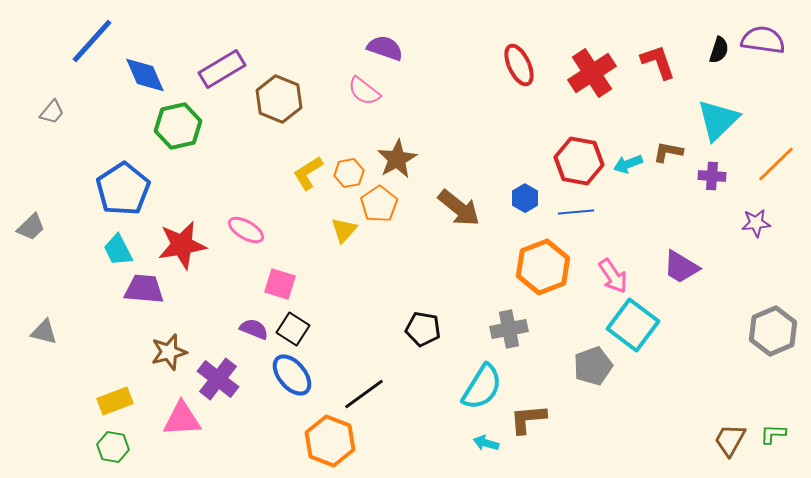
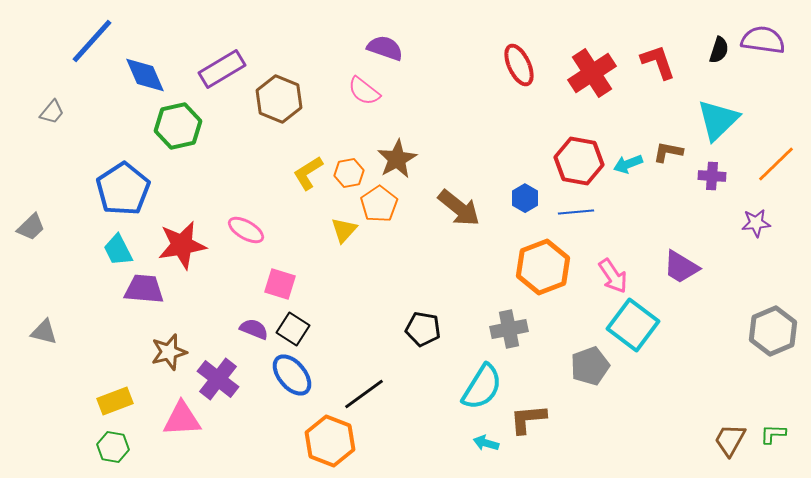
gray pentagon at (593, 366): moved 3 px left
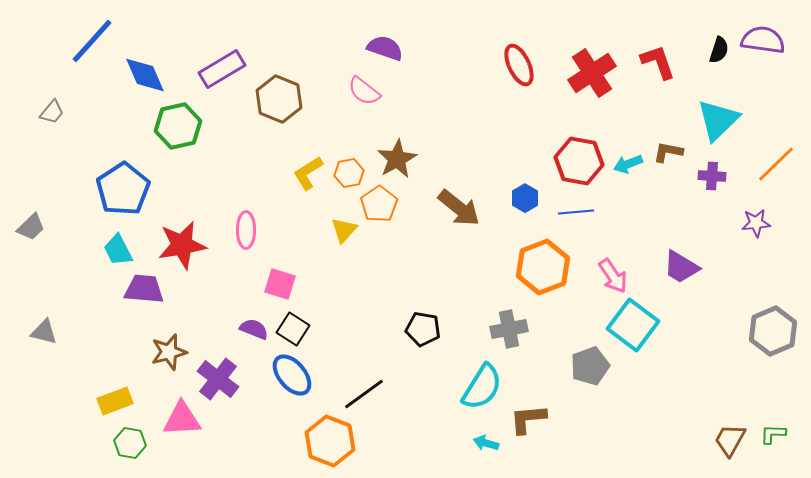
pink ellipse at (246, 230): rotated 60 degrees clockwise
green hexagon at (113, 447): moved 17 px right, 4 px up
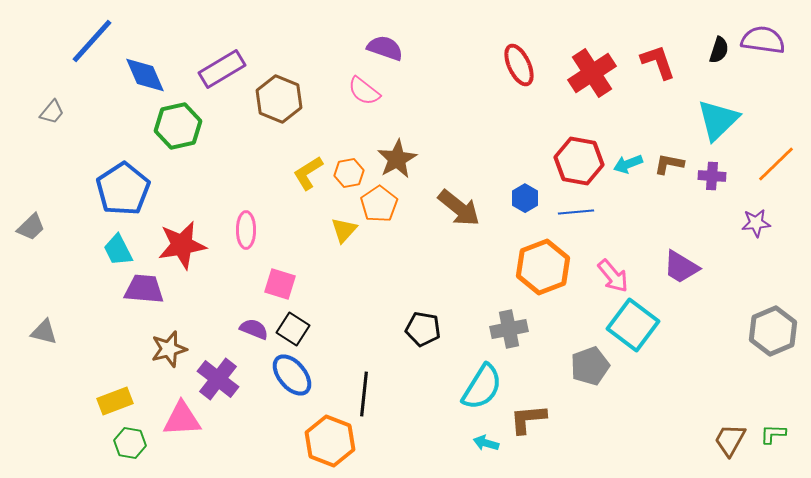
brown L-shape at (668, 152): moved 1 px right, 12 px down
pink arrow at (613, 276): rotated 6 degrees counterclockwise
brown star at (169, 352): moved 3 px up
black line at (364, 394): rotated 48 degrees counterclockwise
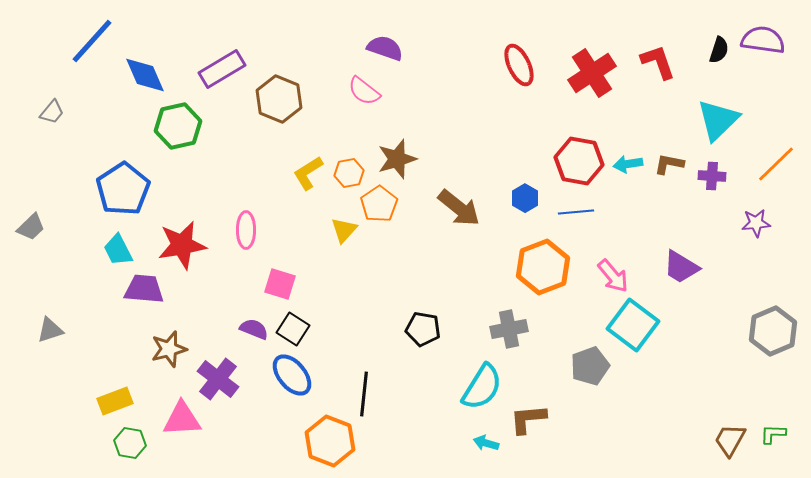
brown star at (397, 159): rotated 12 degrees clockwise
cyan arrow at (628, 164): rotated 12 degrees clockwise
gray triangle at (44, 332): moved 6 px right, 2 px up; rotated 32 degrees counterclockwise
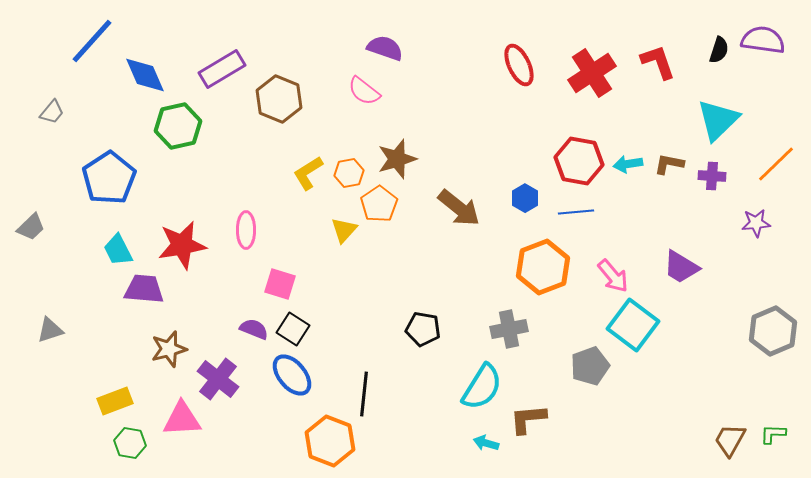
blue pentagon at (123, 189): moved 14 px left, 11 px up
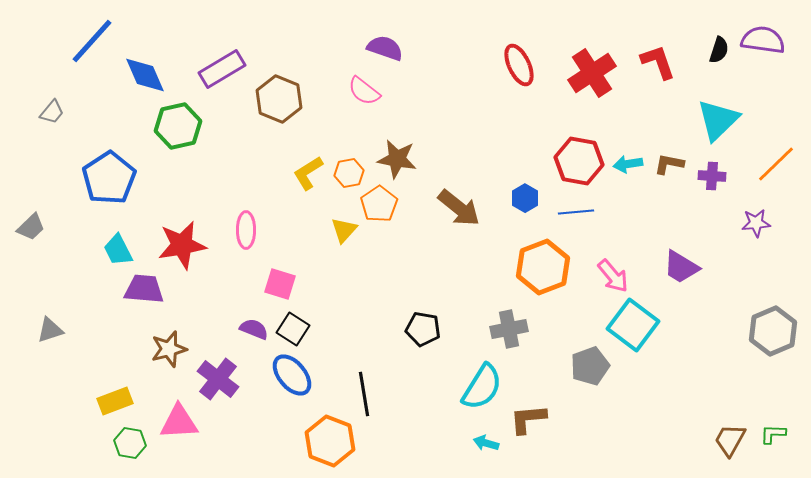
brown star at (397, 159): rotated 27 degrees clockwise
black line at (364, 394): rotated 15 degrees counterclockwise
pink triangle at (182, 419): moved 3 px left, 3 px down
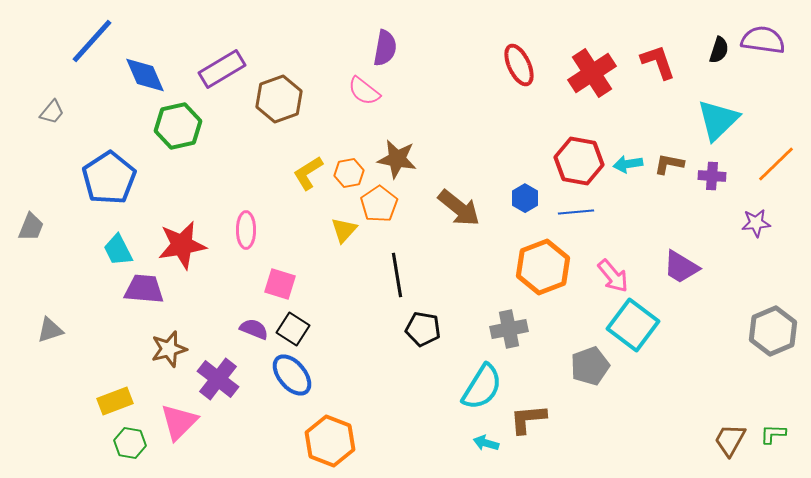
purple semicircle at (385, 48): rotated 81 degrees clockwise
brown hexagon at (279, 99): rotated 18 degrees clockwise
gray trapezoid at (31, 227): rotated 24 degrees counterclockwise
black line at (364, 394): moved 33 px right, 119 px up
pink triangle at (179, 422): rotated 42 degrees counterclockwise
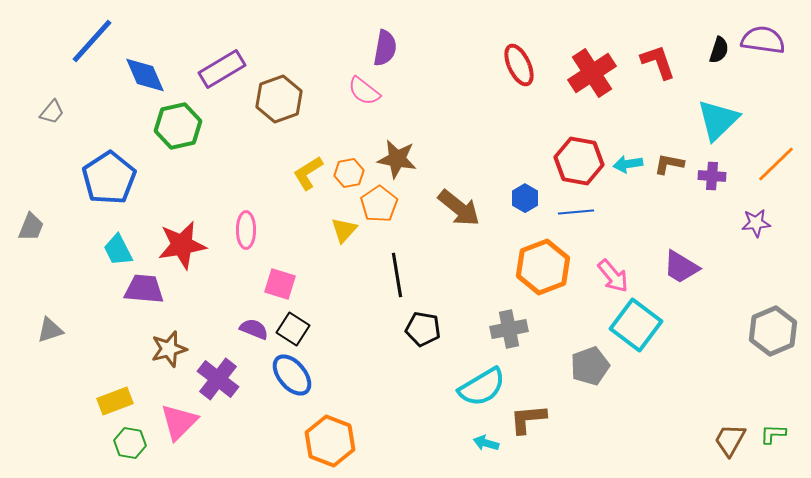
cyan square at (633, 325): moved 3 px right
cyan semicircle at (482, 387): rotated 27 degrees clockwise
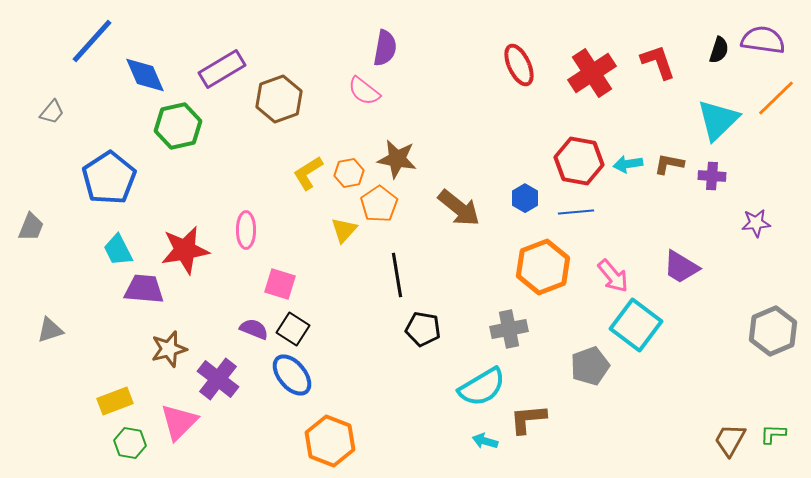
orange line at (776, 164): moved 66 px up
red star at (182, 245): moved 3 px right, 5 px down
cyan arrow at (486, 443): moved 1 px left, 2 px up
